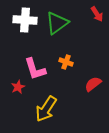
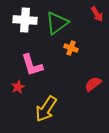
orange cross: moved 5 px right, 14 px up
pink L-shape: moved 3 px left, 4 px up
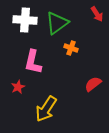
pink L-shape: moved 1 px right, 3 px up; rotated 30 degrees clockwise
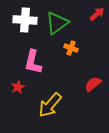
red arrow: rotated 98 degrees counterclockwise
yellow arrow: moved 4 px right, 4 px up; rotated 8 degrees clockwise
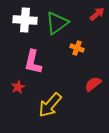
orange cross: moved 6 px right
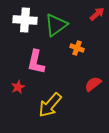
green triangle: moved 1 px left, 2 px down
pink L-shape: moved 3 px right
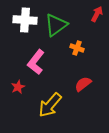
red arrow: rotated 21 degrees counterclockwise
pink L-shape: rotated 25 degrees clockwise
red semicircle: moved 10 px left
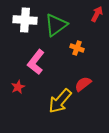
yellow arrow: moved 10 px right, 4 px up
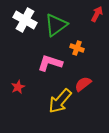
white cross: rotated 25 degrees clockwise
pink L-shape: moved 14 px right, 1 px down; rotated 70 degrees clockwise
